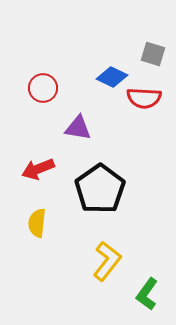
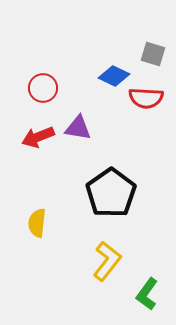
blue diamond: moved 2 px right, 1 px up
red semicircle: moved 2 px right
red arrow: moved 32 px up
black pentagon: moved 11 px right, 4 px down
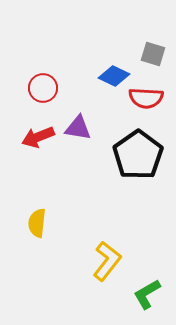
black pentagon: moved 27 px right, 38 px up
green L-shape: rotated 24 degrees clockwise
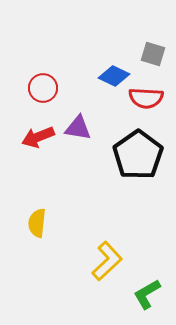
yellow L-shape: rotated 9 degrees clockwise
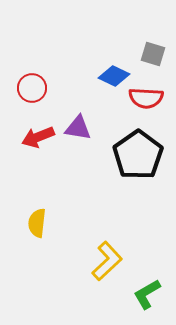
red circle: moved 11 px left
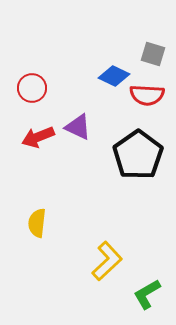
red semicircle: moved 1 px right, 3 px up
purple triangle: moved 1 px up; rotated 16 degrees clockwise
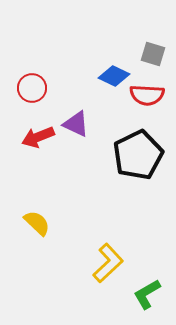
purple triangle: moved 2 px left, 3 px up
black pentagon: rotated 9 degrees clockwise
yellow semicircle: rotated 128 degrees clockwise
yellow L-shape: moved 1 px right, 2 px down
